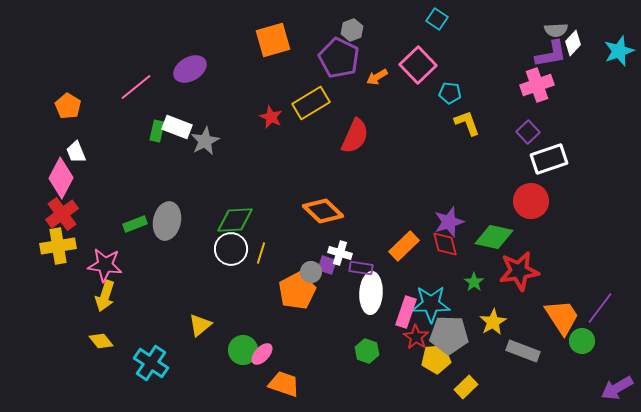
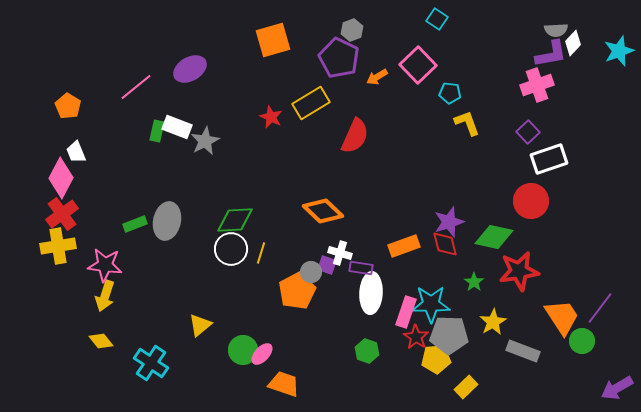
orange rectangle at (404, 246): rotated 24 degrees clockwise
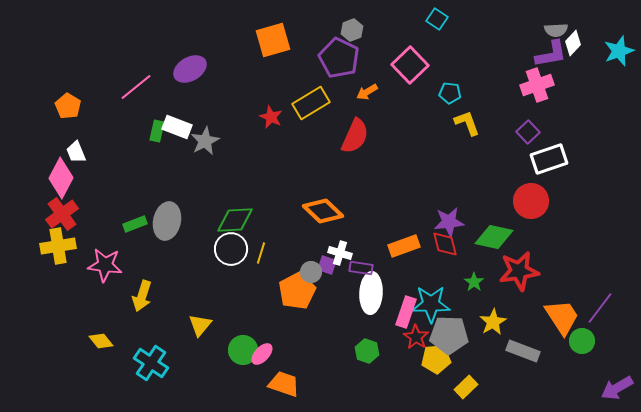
pink square at (418, 65): moved 8 px left
orange arrow at (377, 77): moved 10 px left, 15 px down
purple star at (449, 222): rotated 12 degrees clockwise
yellow arrow at (105, 296): moved 37 px right
yellow triangle at (200, 325): rotated 10 degrees counterclockwise
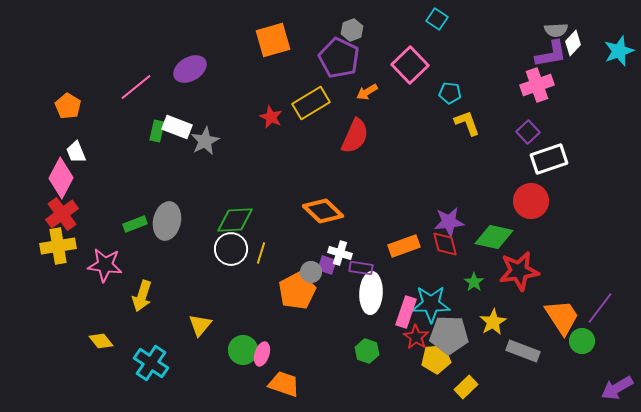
pink ellipse at (262, 354): rotated 25 degrees counterclockwise
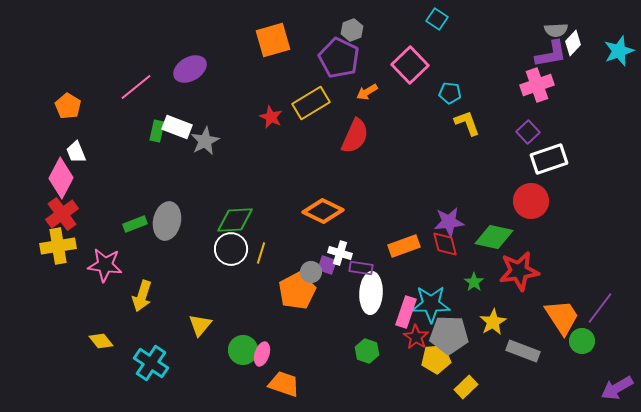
orange diamond at (323, 211): rotated 18 degrees counterclockwise
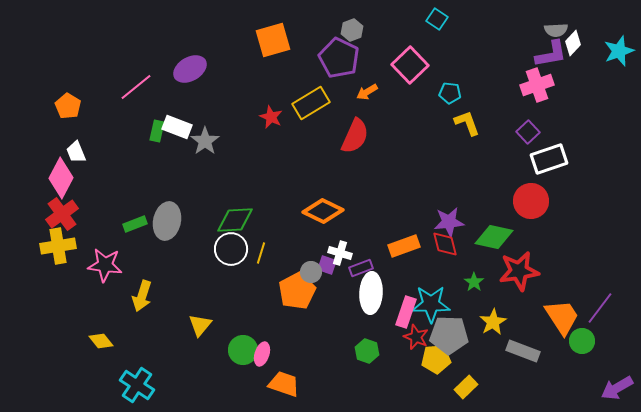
gray star at (205, 141): rotated 8 degrees counterclockwise
purple rectangle at (361, 268): rotated 30 degrees counterclockwise
red star at (416, 337): rotated 10 degrees counterclockwise
cyan cross at (151, 363): moved 14 px left, 22 px down
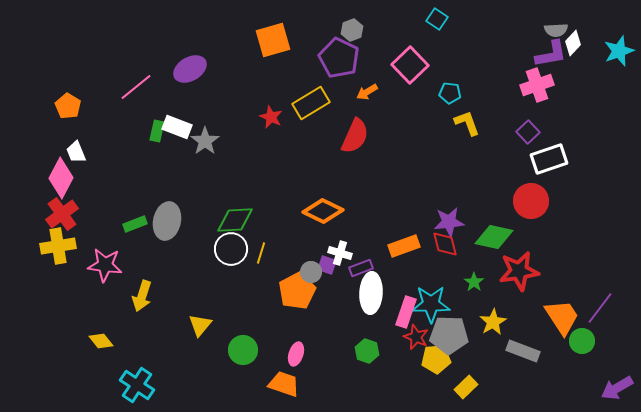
pink ellipse at (262, 354): moved 34 px right
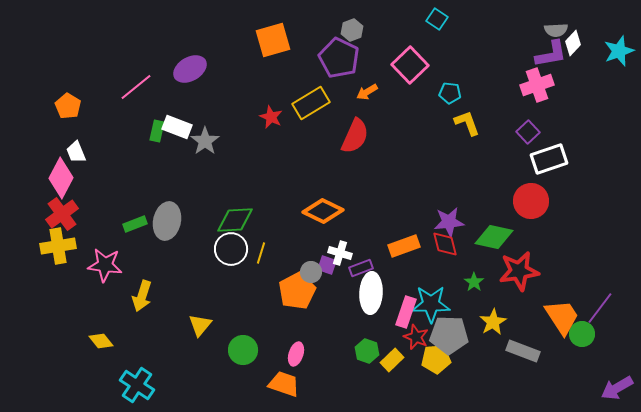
green circle at (582, 341): moved 7 px up
yellow rectangle at (466, 387): moved 74 px left, 27 px up
